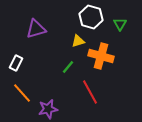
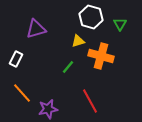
white rectangle: moved 4 px up
red line: moved 9 px down
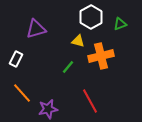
white hexagon: rotated 15 degrees clockwise
green triangle: rotated 40 degrees clockwise
yellow triangle: rotated 32 degrees clockwise
orange cross: rotated 30 degrees counterclockwise
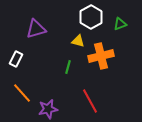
green line: rotated 24 degrees counterclockwise
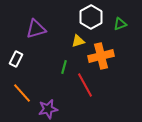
yellow triangle: rotated 32 degrees counterclockwise
green line: moved 4 px left
red line: moved 5 px left, 16 px up
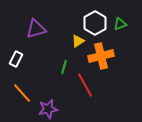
white hexagon: moved 4 px right, 6 px down
yellow triangle: rotated 16 degrees counterclockwise
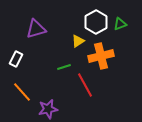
white hexagon: moved 1 px right, 1 px up
green line: rotated 56 degrees clockwise
orange line: moved 1 px up
